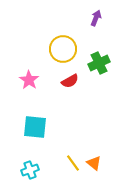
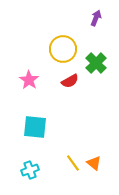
green cross: moved 3 px left; rotated 20 degrees counterclockwise
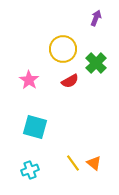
cyan square: rotated 10 degrees clockwise
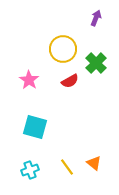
yellow line: moved 6 px left, 4 px down
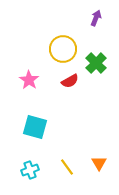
orange triangle: moved 5 px right; rotated 21 degrees clockwise
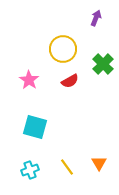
green cross: moved 7 px right, 1 px down
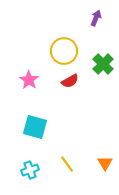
yellow circle: moved 1 px right, 2 px down
orange triangle: moved 6 px right
yellow line: moved 3 px up
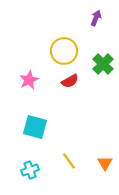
pink star: rotated 12 degrees clockwise
yellow line: moved 2 px right, 3 px up
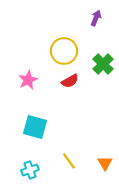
pink star: moved 1 px left
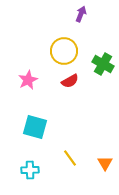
purple arrow: moved 15 px left, 4 px up
green cross: rotated 15 degrees counterclockwise
yellow line: moved 1 px right, 3 px up
cyan cross: rotated 18 degrees clockwise
